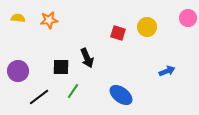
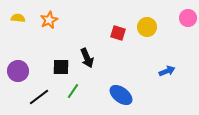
orange star: rotated 18 degrees counterclockwise
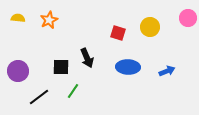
yellow circle: moved 3 px right
blue ellipse: moved 7 px right, 28 px up; rotated 35 degrees counterclockwise
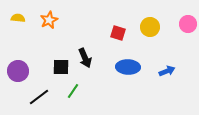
pink circle: moved 6 px down
black arrow: moved 2 px left
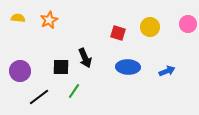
purple circle: moved 2 px right
green line: moved 1 px right
